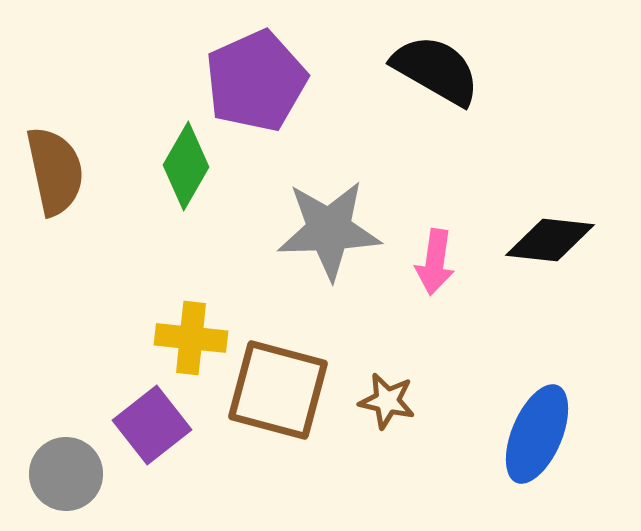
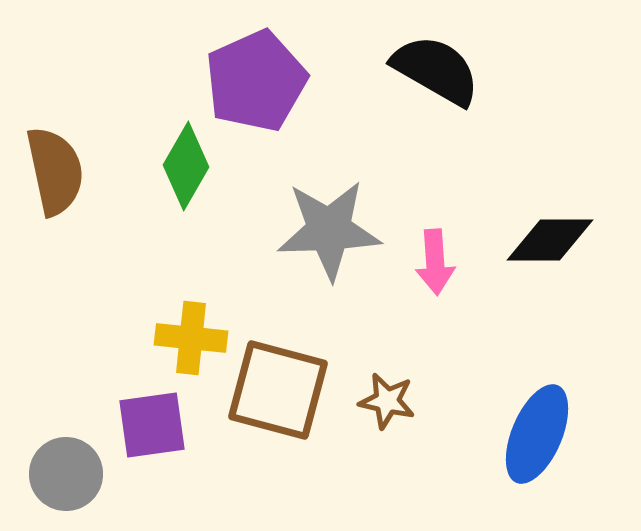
black diamond: rotated 6 degrees counterclockwise
pink arrow: rotated 12 degrees counterclockwise
purple square: rotated 30 degrees clockwise
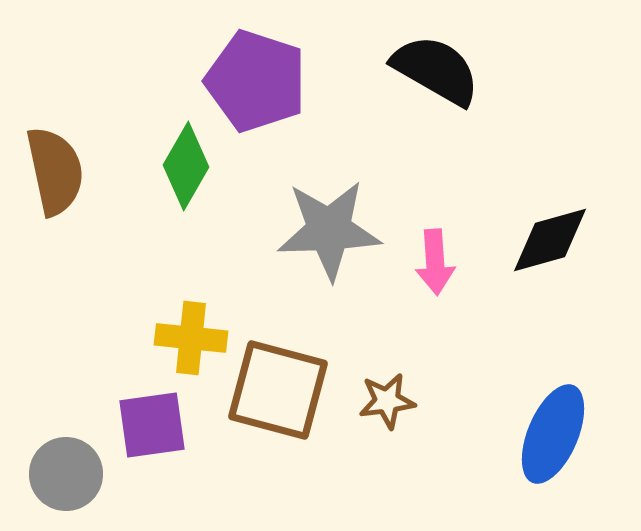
purple pentagon: rotated 30 degrees counterclockwise
black diamond: rotated 16 degrees counterclockwise
brown star: rotated 20 degrees counterclockwise
blue ellipse: moved 16 px right
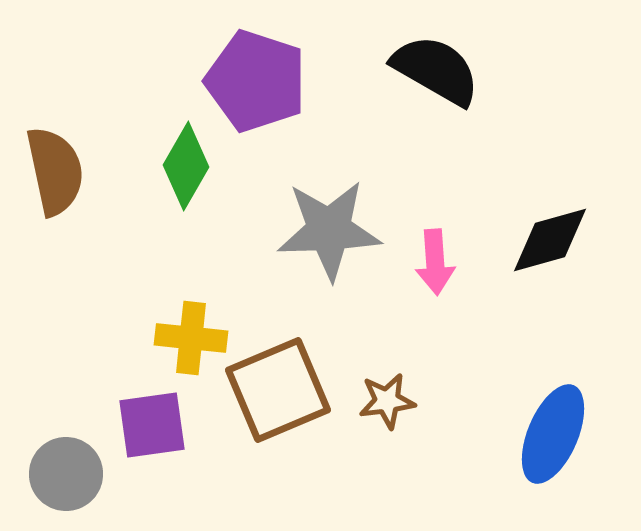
brown square: rotated 38 degrees counterclockwise
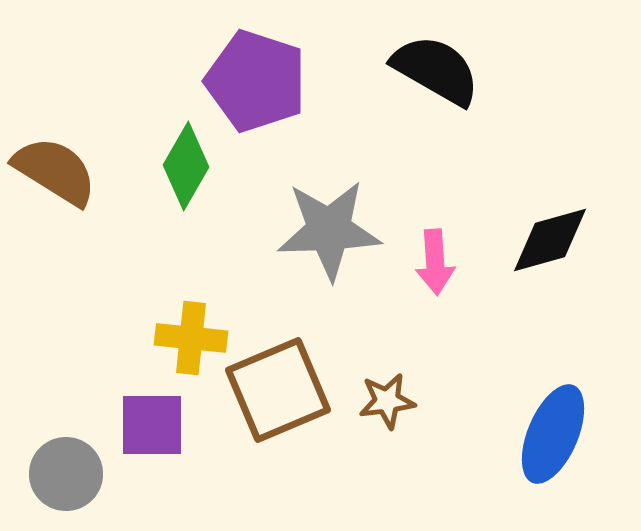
brown semicircle: rotated 46 degrees counterclockwise
purple square: rotated 8 degrees clockwise
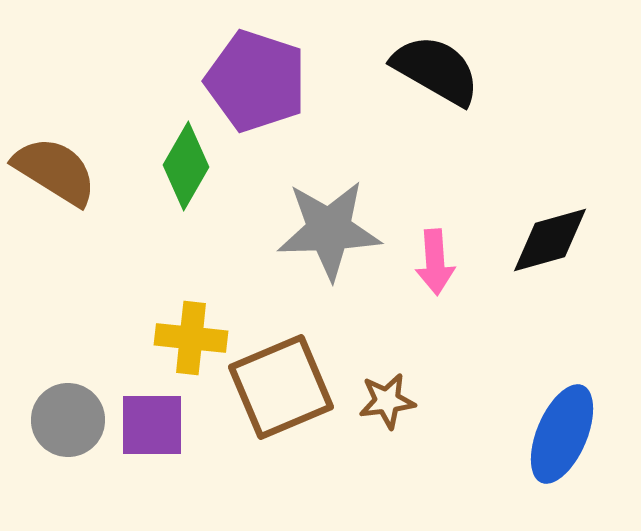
brown square: moved 3 px right, 3 px up
blue ellipse: moved 9 px right
gray circle: moved 2 px right, 54 px up
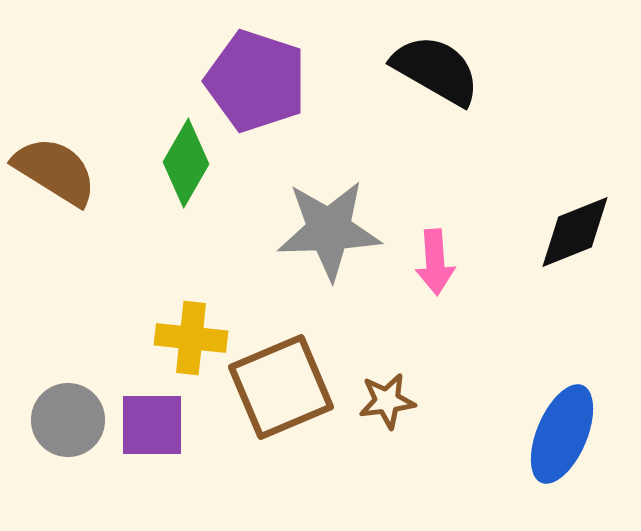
green diamond: moved 3 px up
black diamond: moved 25 px right, 8 px up; rotated 6 degrees counterclockwise
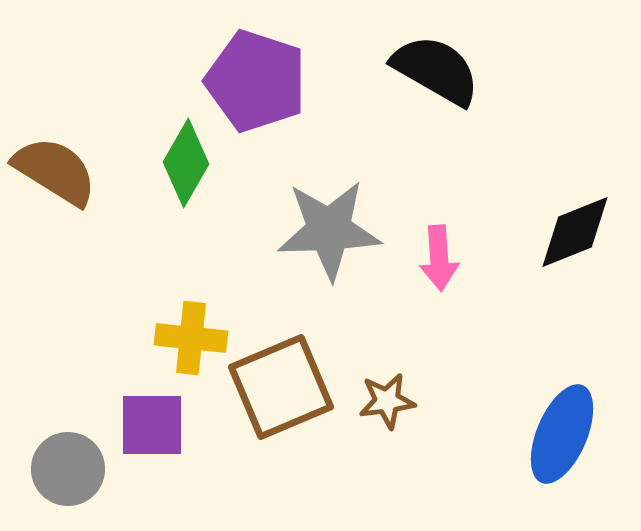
pink arrow: moved 4 px right, 4 px up
gray circle: moved 49 px down
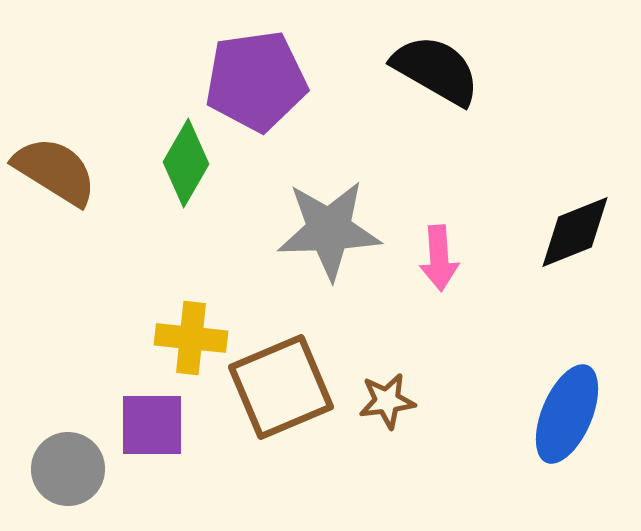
purple pentagon: rotated 26 degrees counterclockwise
blue ellipse: moved 5 px right, 20 px up
